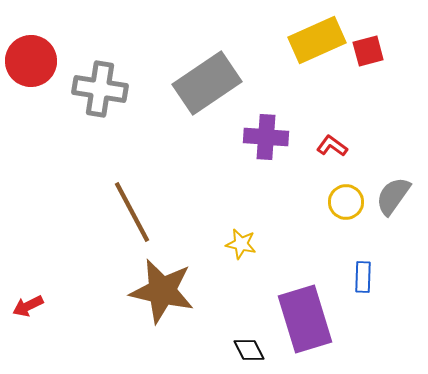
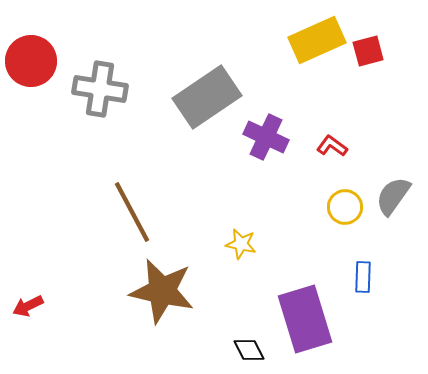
gray rectangle: moved 14 px down
purple cross: rotated 21 degrees clockwise
yellow circle: moved 1 px left, 5 px down
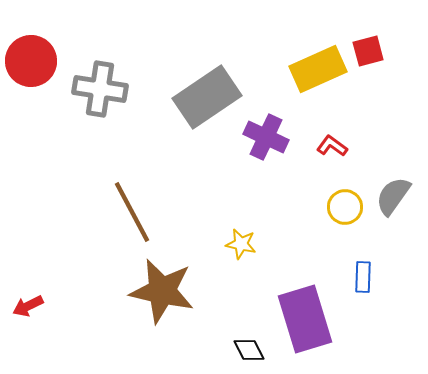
yellow rectangle: moved 1 px right, 29 px down
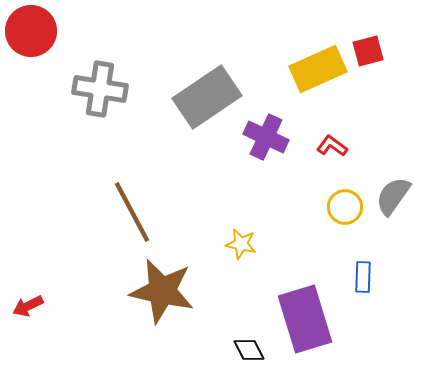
red circle: moved 30 px up
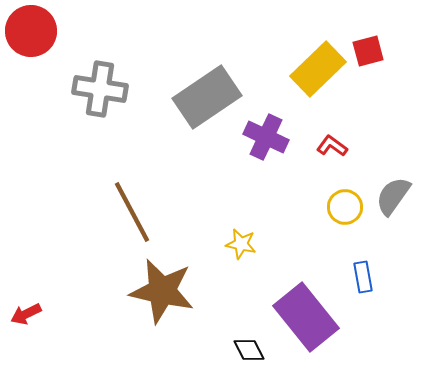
yellow rectangle: rotated 20 degrees counterclockwise
blue rectangle: rotated 12 degrees counterclockwise
red arrow: moved 2 px left, 8 px down
purple rectangle: moved 1 px right, 2 px up; rotated 22 degrees counterclockwise
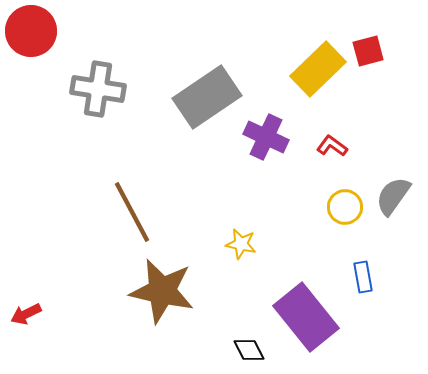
gray cross: moved 2 px left
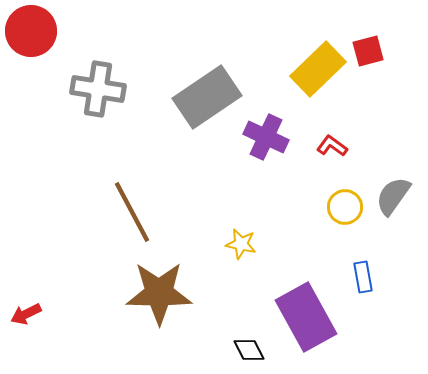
brown star: moved 3 px left, 2 px down; rotated 12 degrees counterclockwise
purple rectangle: rotated 10 degrees clockwise
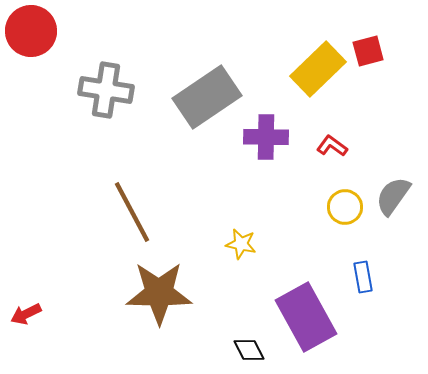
gray cross: moved 8 px right, 1 px down
purple cross: rotated 24 degrees counterclockwise
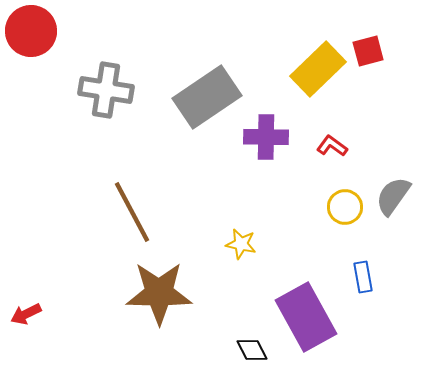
black diamond: moved 3 px right
